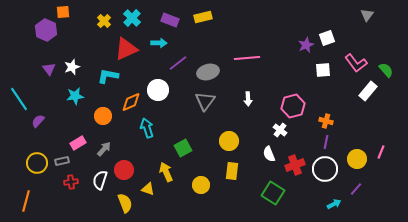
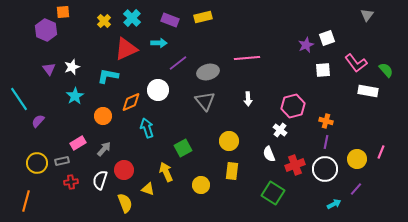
white rectangle at (368, 91): rotated 60 degrees clockwise
cyan star at (75, 96): rotated 24 degrees counterclockwise
gray triangle at (205, 101): rotated 15 degrees counterclockwise
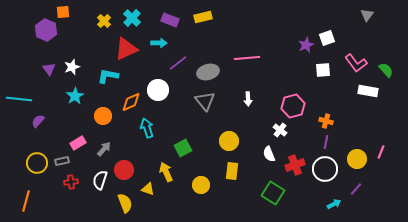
cyan line at (19, 99): rotated 50 degrees counterclockwise
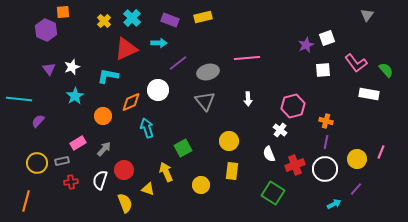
white rectangle at (368, 91): moved 1 px right, 3 px down
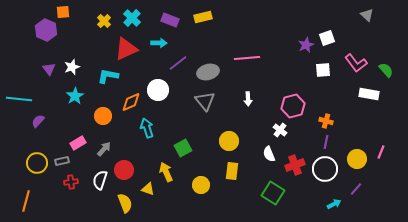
gray triangle at (367, 15): rotated 24 degrees counterclockwise
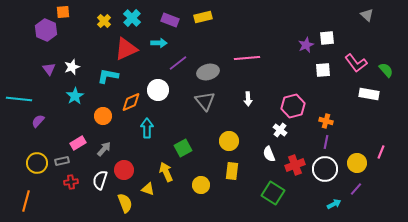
white square at (327, 38): rotated 14 degrees clockwise
cyan arrow at (147, 128): rotated 18 degrees clockwise
yellow circle at (357, 159): moved 4 px down
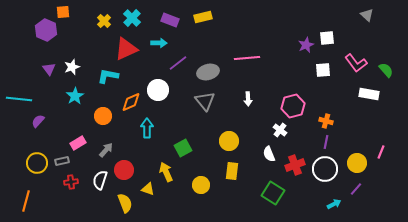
gray arrow at (104, 149): moved 2 px right, 1 px down
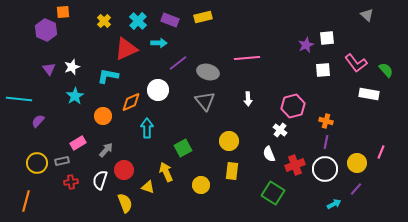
cyan cross at (132, 18): moved 6 px right, 3 px down
gray ellipse at (208, 72): rotated 30 degrees clockwise
yellow triangle at (148, 189): moved 2 px up
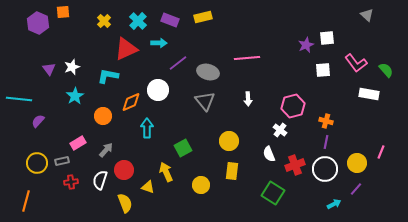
purple hexagon at (46, 30): moved 8 px left, 7 px up
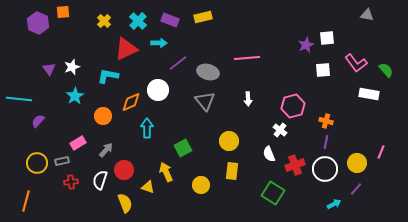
gray triangle at (367, 15): rotated 32 degrees counterclockwise
